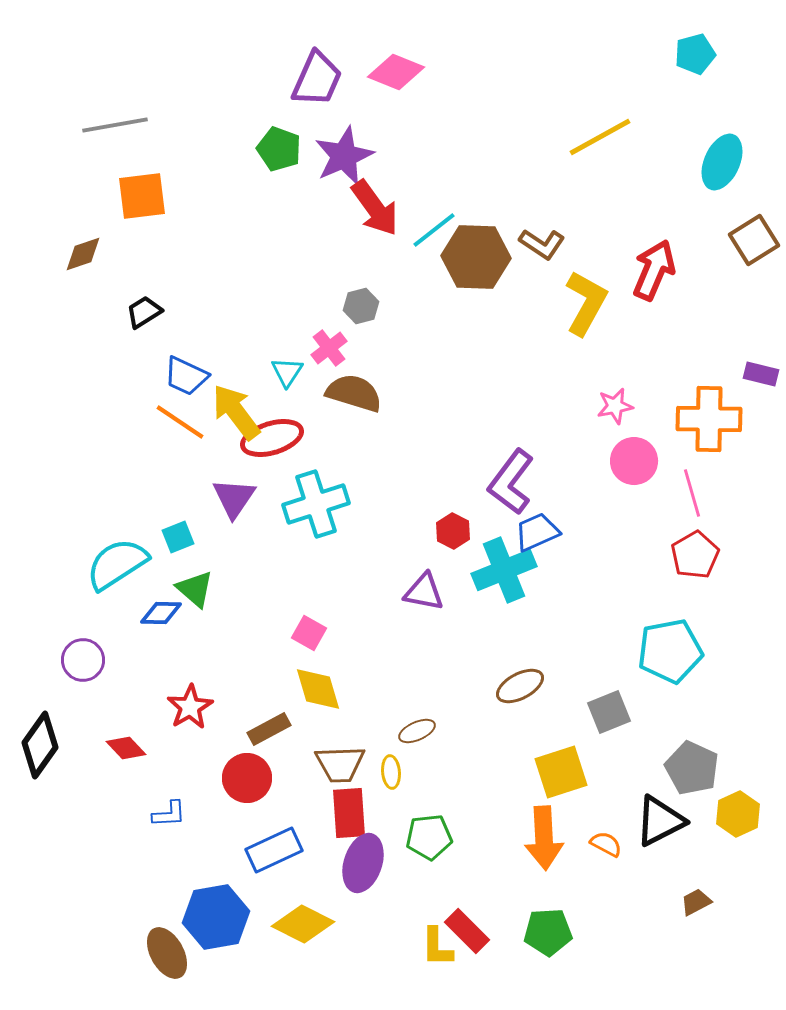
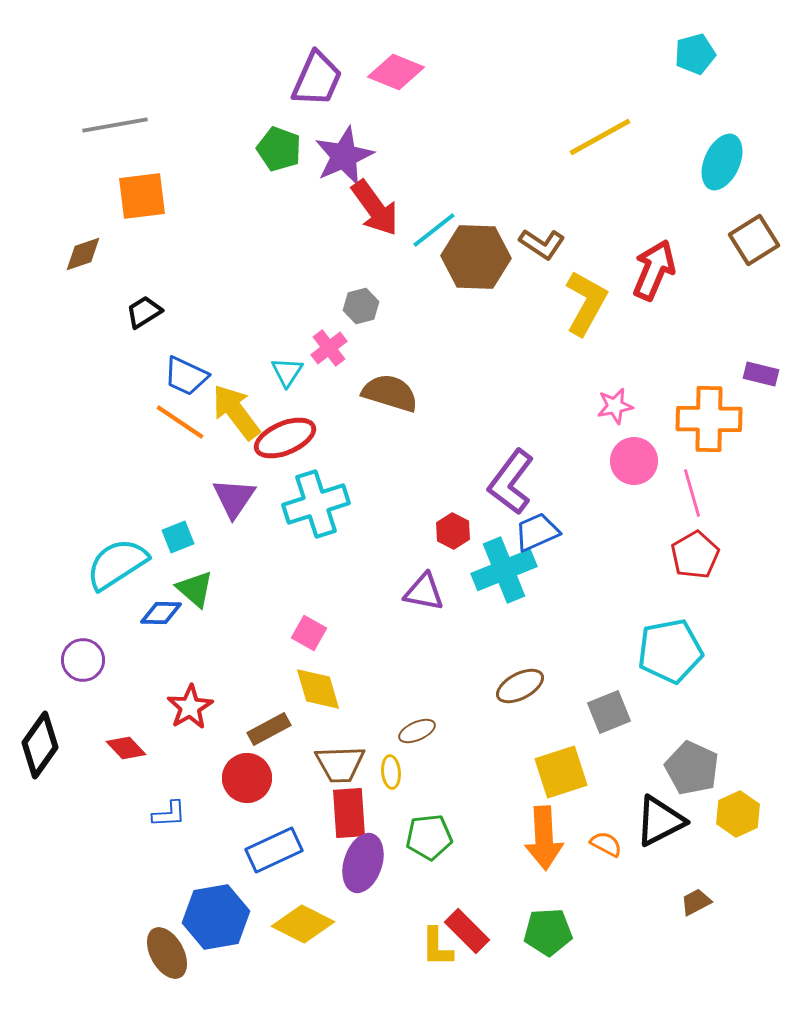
brown semicircle at (354, 393): moved 36 px right
red ellipse at (272, 438): moved 13 px right; rotated 6 degrees counterclockwise
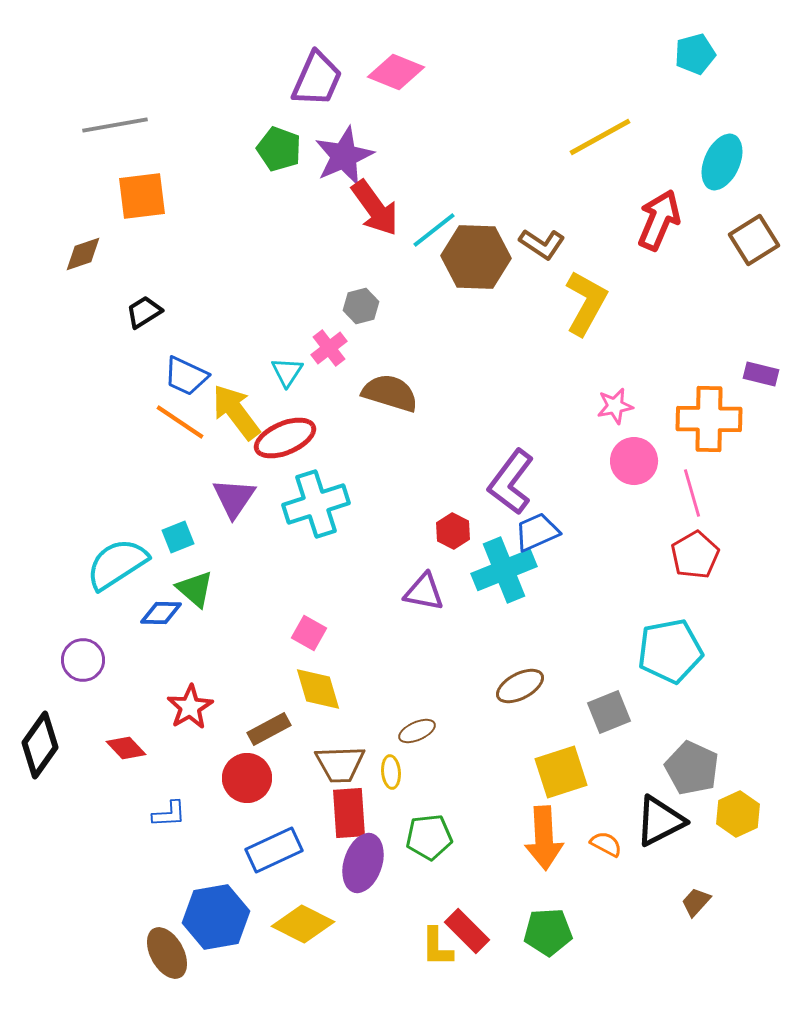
red arrow at (654, 270): moved 5 px right, 50 px up
brown trapezoid at (696, 902): rotated 20 degrees counterclockwise
